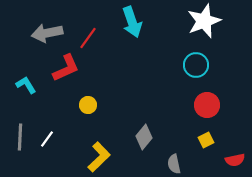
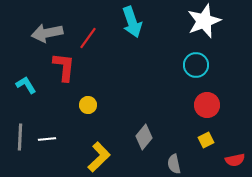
red L-shape: moved 2 px left, 1 px up; rotated 60 degrees counterclockwise
white line: rotated 48 degrees clockwise
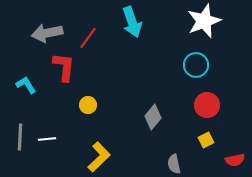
gray diamond: moved 9 px right, 20 px up
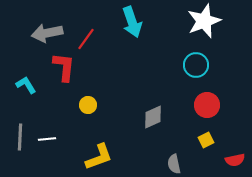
red line: moved 2 px left, 1 px down
gray diamond: rotated 25 degrees clockwise
yellow L-shape: rotated 24 degrees clockwise
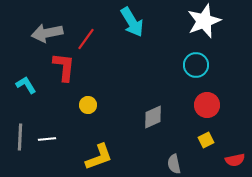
cyan arrow: rotated 12 degrees counterclockwise
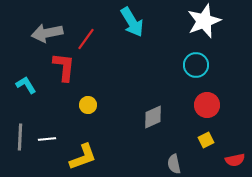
yellow L-shape: moved 16 px left
